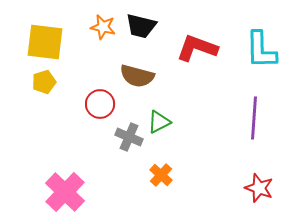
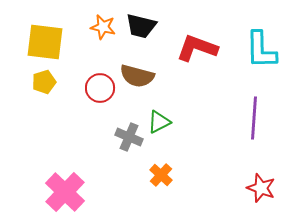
red circle: moved 16 px up
red star: moved 2 px right
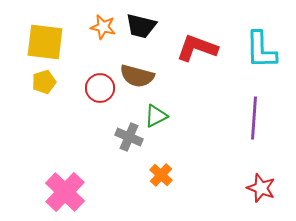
green triangle: moved 3 px left, 6 px up
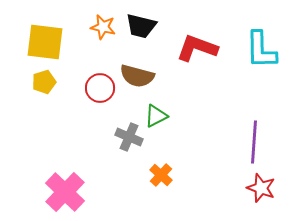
purple line: moved 24 px down
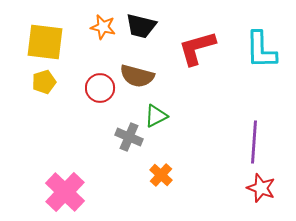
red L-shape: rotated 36 degrees counterclockwise
